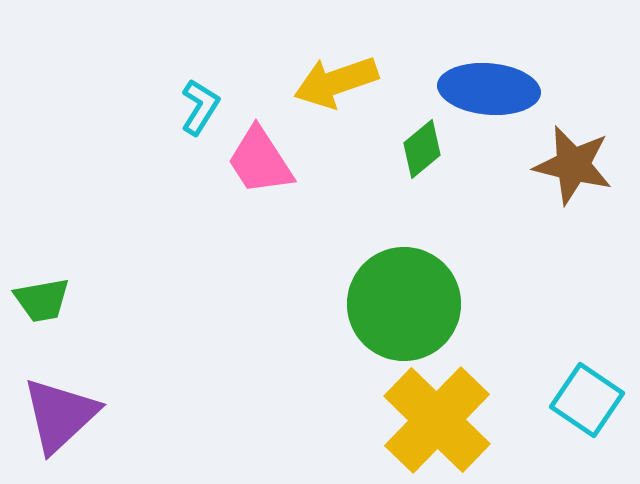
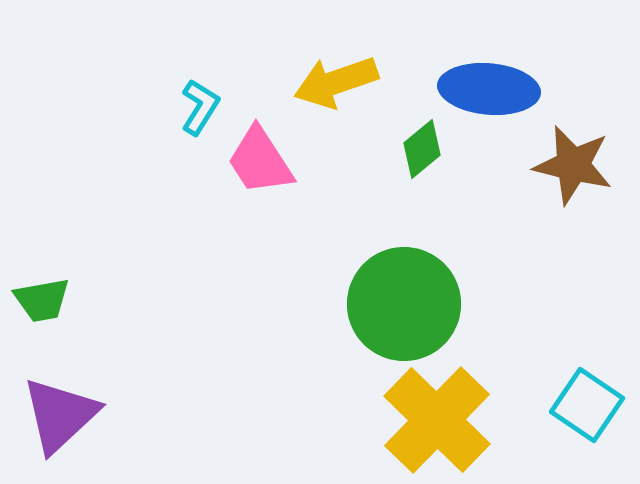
cyan square: moved 5 px down
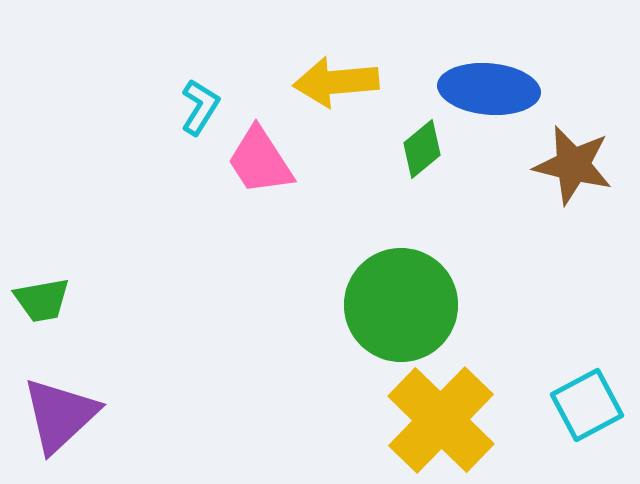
yellow arrow: rotated 14 degrees clockwise
green circle: moved 3 px left, 1 px down
cyan square: rotated 28 degrees clockwise
yellow cross: moved 4 px right
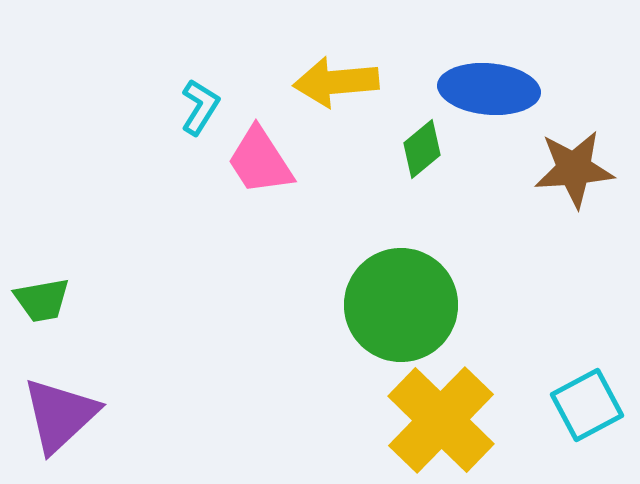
brown star: moved 1 px right, 4 px down; rotated 18 degrees counterclockwise
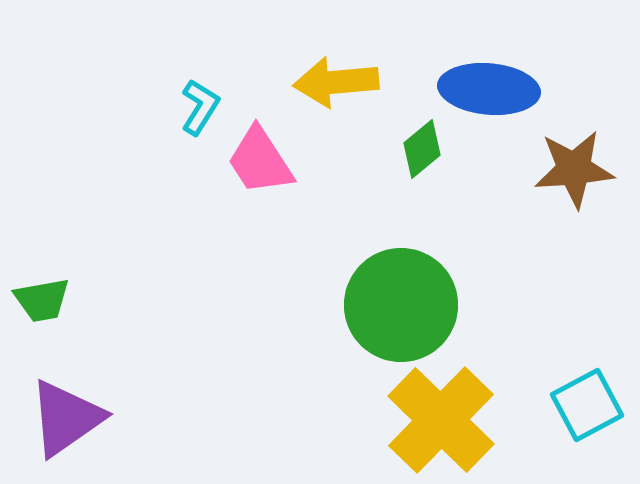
purple triangle: moved 6 px right, 3 px down; rotated 8 degrees clockwise
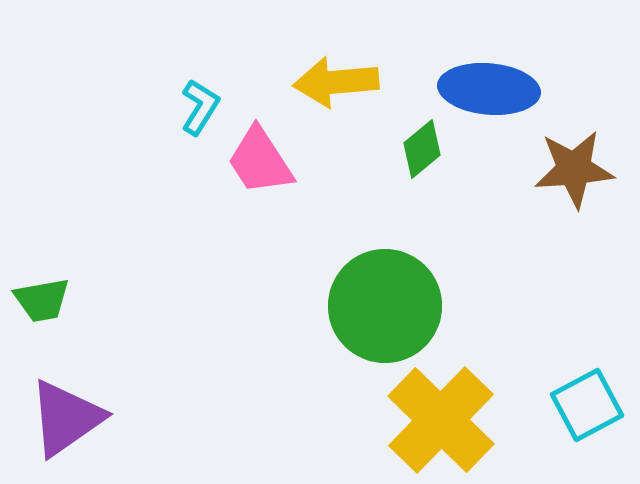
green circle: moved 16 px left, 1 px down
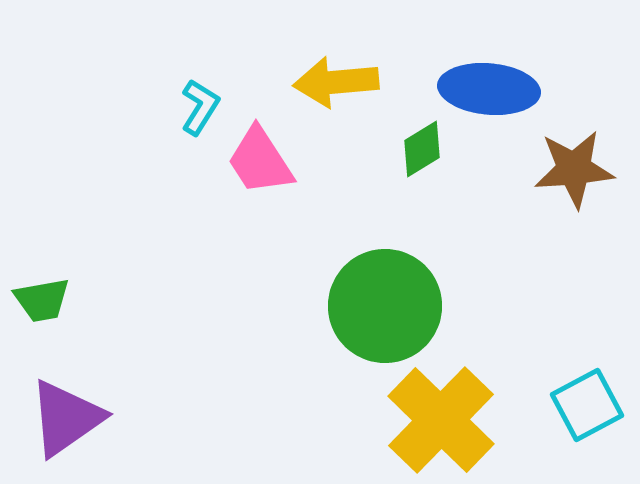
green diamond: rotated 8 degrees clockwise
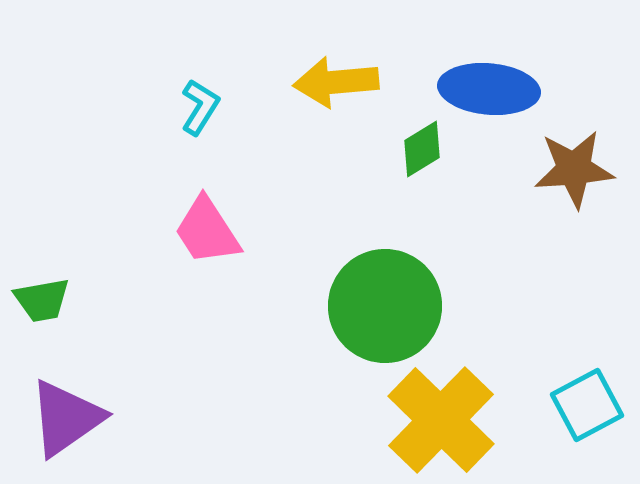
pink trapezoid: moved 53 px left, 70 px down
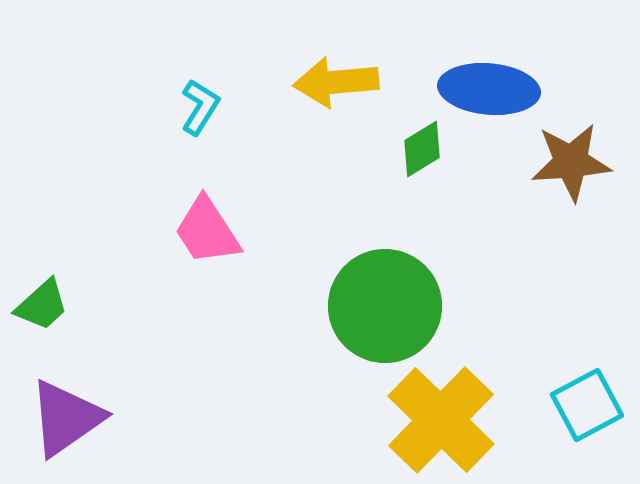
brown star: moved 3 px left, 7 px up
green trapezoid: moved 5 px down; rotated 32 degrees counterclockwise
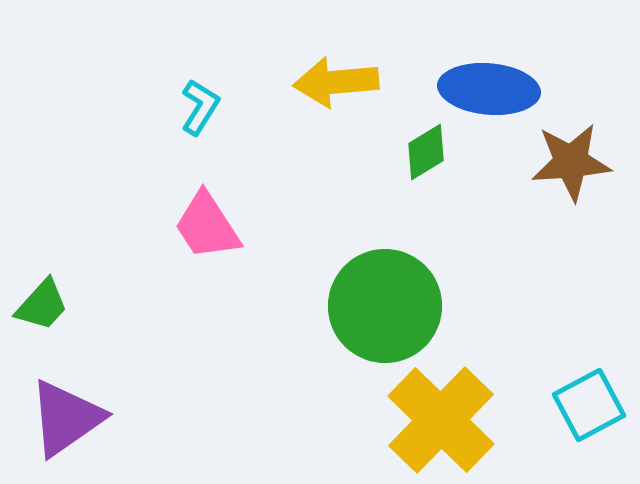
green diamond: moved 4 px right, 3 px down
pink trapezoid: moved 5 px up
green trapezoid: rotated 6 degrees counterclockwise
cyan square: moved 2 px right
